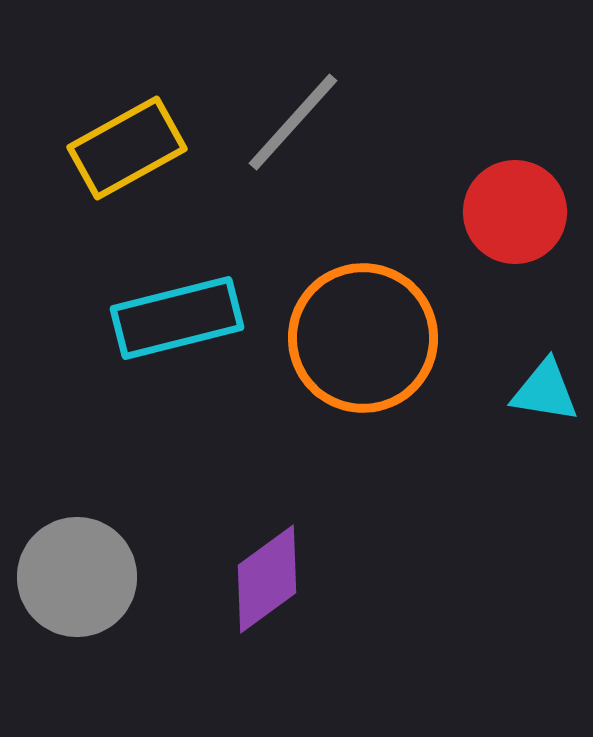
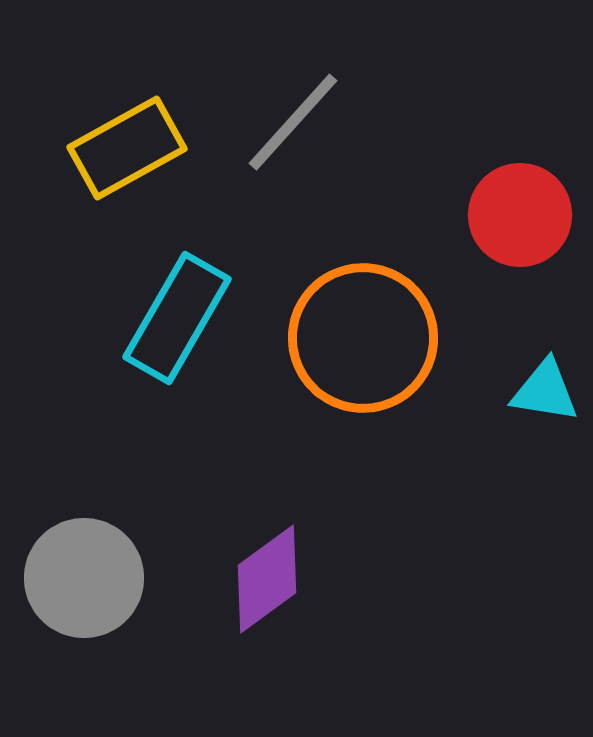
red circle: moved 5 px right, 3 px down
cyan rectangle: rotated 46 degrees counterclockwise
gray circle: moved 7 px right, 1 px down
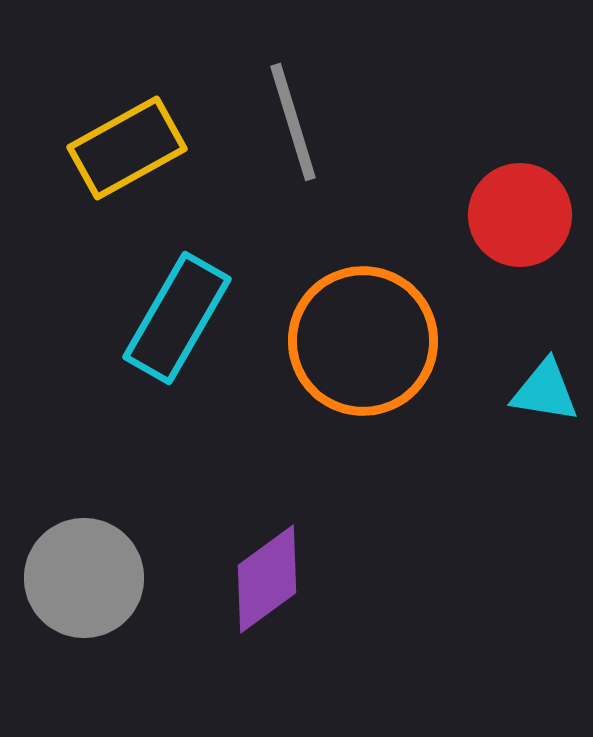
gray line: rotated 59 degrees counterclockwise
orange circle: moved 3 px down
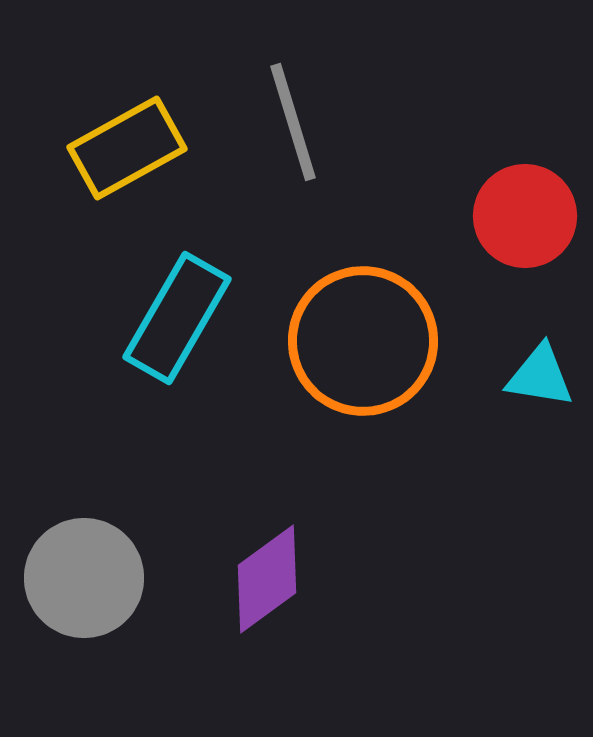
red circle: moved 5 px right, 1 px down
cyan triangle: moved 5 px left, 15 px up
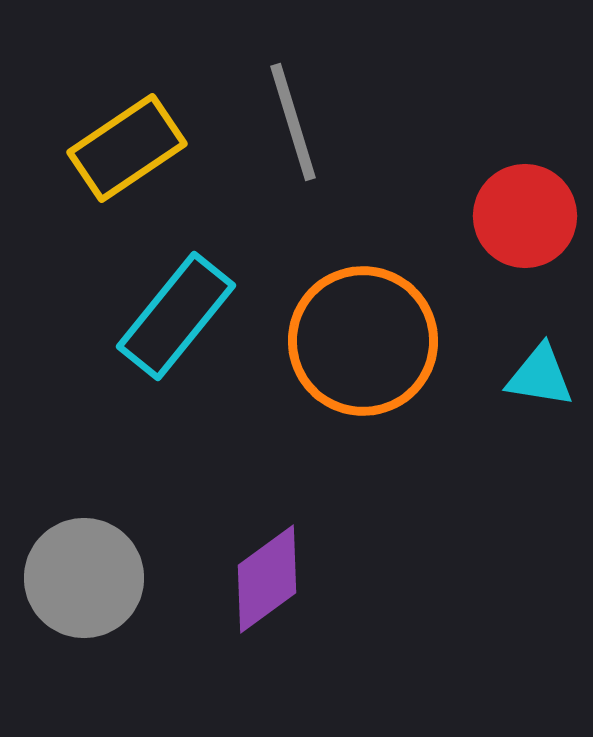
yellow rectangle: rotated 5 degrees counterclockwise
cyan rectangle: moved 1 px left, 2 px up; rotated 9 degrees clockwise
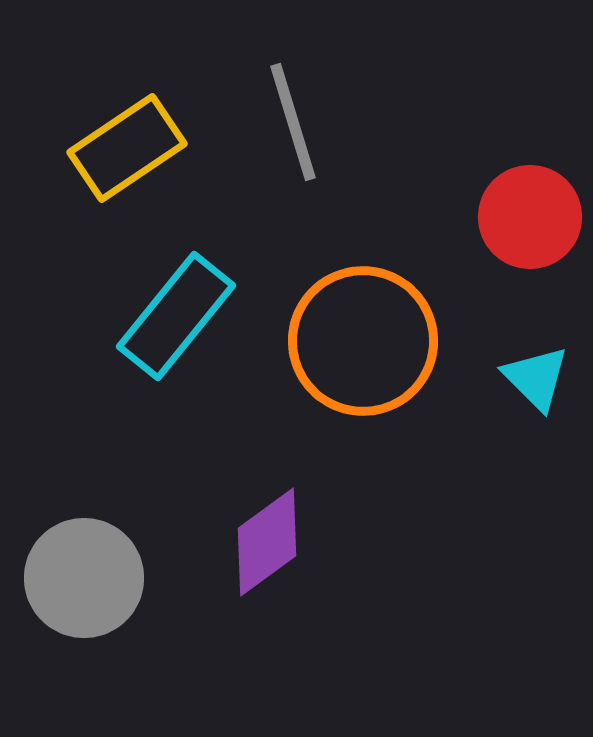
red circle: moved 5 px right, 1 px down
cyan triangle: moved 4 px left, 2 px down; rotated 36 degrees clockwise
purple diamond: moved 37 px up
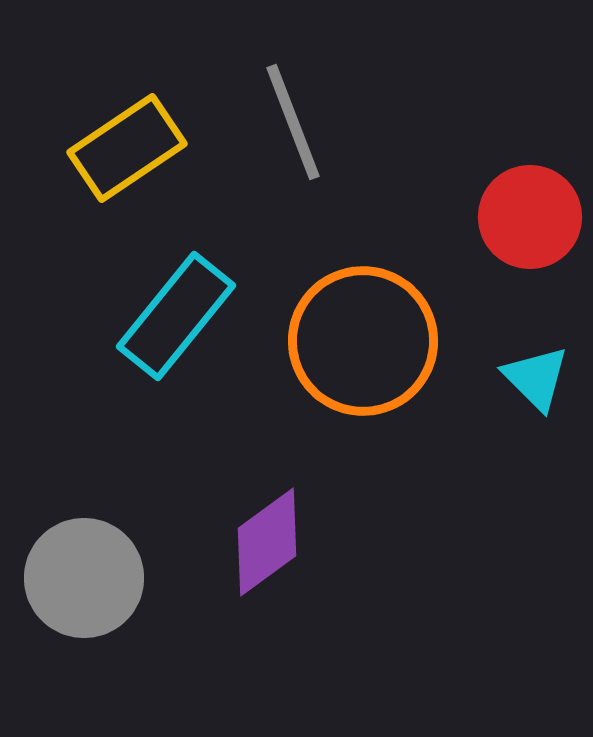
gray line: rotated 4 degrees counterclockwise
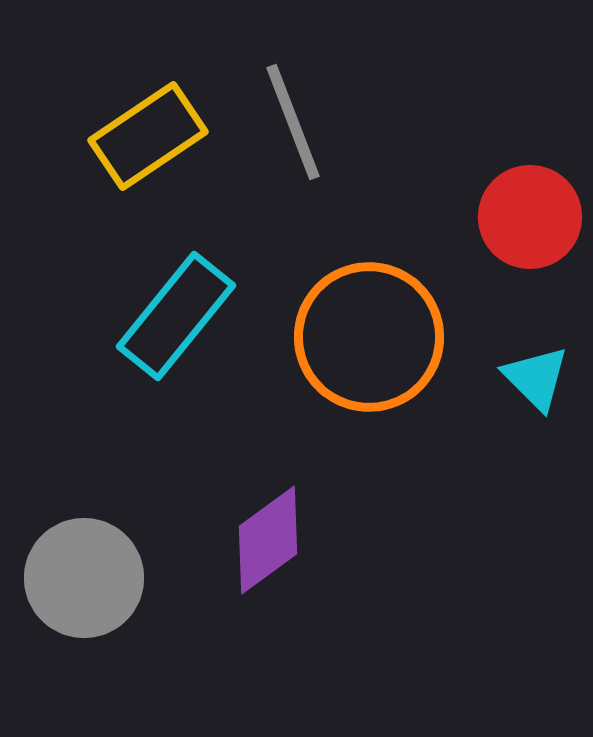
yellow rectangle: moved 21 px right, 12 px up
orange circle: moved 6 px right, 4 px up
purple diamond: moved 1 px right, 2 px up
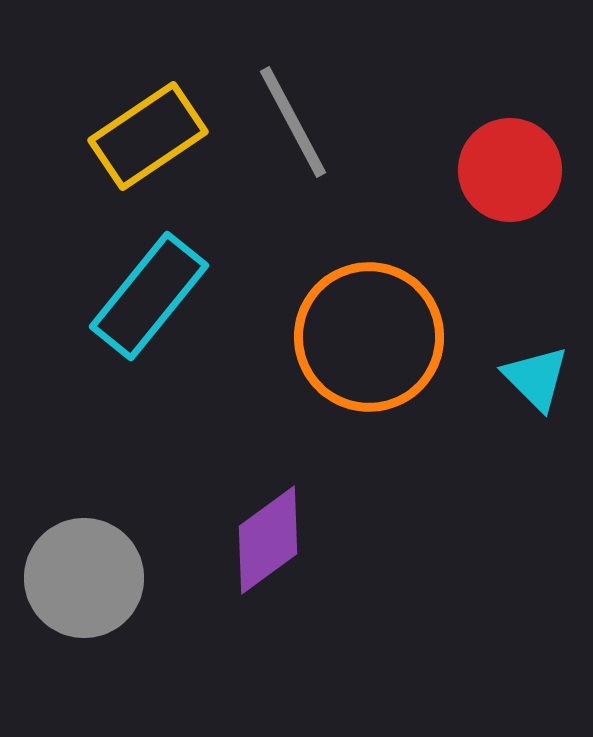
gray line: rotated 7 degrees counterclockwise
red circle: moved 20 px left, 47 px up
cyan rectangle: moved 27 px left, 20 px up
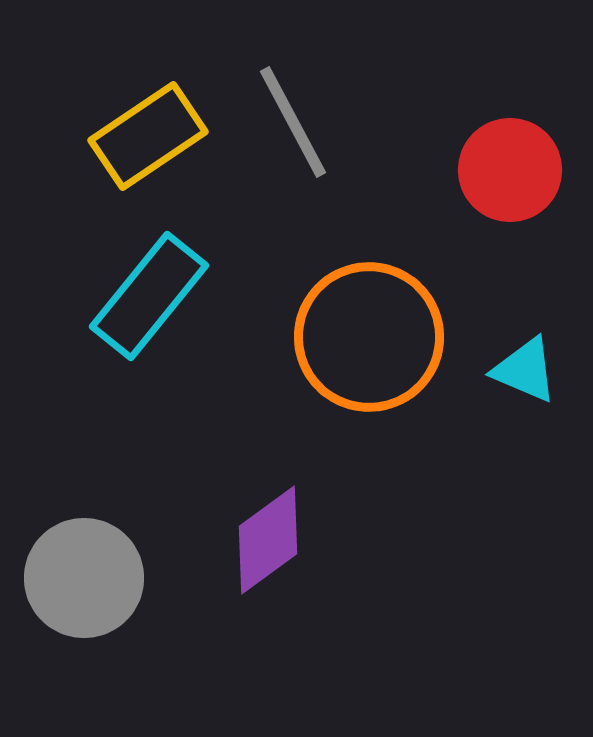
cyan triangle: moved 11 px left, 8 px up; rotated 22 degrees counterclockwise
